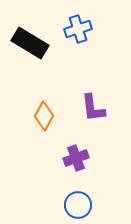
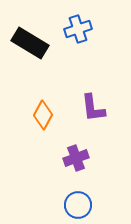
orange diamond: moved 1 px left, 1 px up
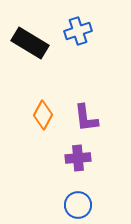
blue cross: moved 2 px down
purple L-shape: moved 7 px left, 10 px down
purple cross: moved 2 px right; rotated 15 degrees clockwise
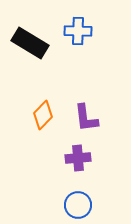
blue cross: rotated 20 degrees clockwise
orange diamond: rotated 16 degrees clockwise
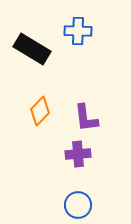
black rectangle: moved 2 px right, 6 px down
orange diamond: moved 3 px left, 4 px up
purple cross: moved 4 px up
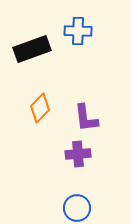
black rectangle: rotated 51 degrees counterclockwise
orange diamond: moved 3 px up
blue circle: moved 1 px left, 3 px down
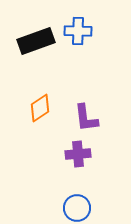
black rectangle: moved 4 px right, 8 px up
orange diamond: rotated 12 degrees clockwise
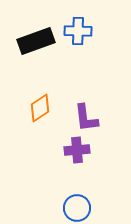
purple cross: moved 1 px left, 4 px up
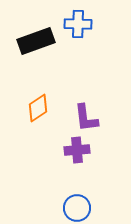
blue cross: moved 7 px up
orange diamond: moved 2 px left
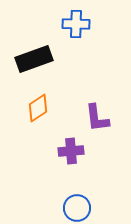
blue cross: moved 2 px left
black rectangle: moved 2 px left, 18 px down
purple L-shape: moved 11 px right
purple cross: moved 6 px left, 1 px down
